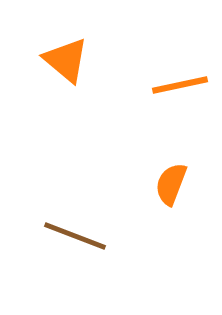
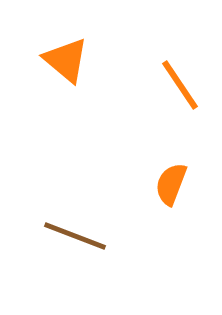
orange line: rotated 68 degrees clockwise
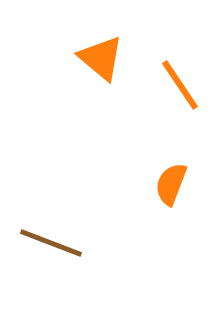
orange triangle: moved 35 px right, 2 px up
brown line: moved 24 px left, 7 px down
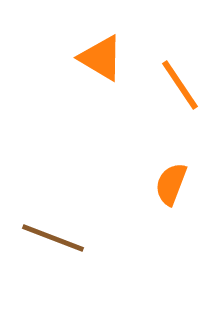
orange triangle: rotated 9 degrees counterclockwise
brown line: moved 2 px right, 5 px up
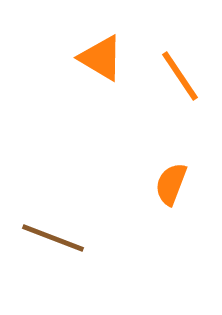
orange line: moved 9 px up
